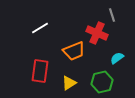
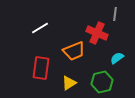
gray line: moved 3 px right, 1 px up; rotated 24 degrees clockwise
red rectangle: moved 1 px right, 3 px up
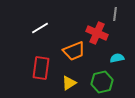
cyan semicircle: rotated 24 degrees clockwise
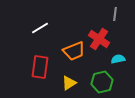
red cross: moved 2 px right, 6 px down; rotated 10 degrees clockwise
cyan semicircle: moved 1 px right, 1 px down
red rectangle: moved 1 px left, 1 px up
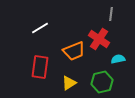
gray line: moved 4 px left
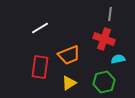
gray line: moved 1 px left
red cross: moved 5 px right; rotated 15 degrees counterclockwise
orange trapezoid: moved 5 px left, 4 px down
green hexagon: moved 2 px right
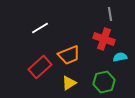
gray line: rotated 16 degrees counterclockwise
cyan semicircle: moved 2 px right, 2 px up
red rectangle: rotated 40 degrees clockwise
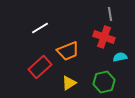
red cross: moved 2 px up
orange trapezoid: moved 1 px left, 4 px up
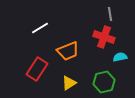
red rectangle: moved 3 px left, 2 px down; rotated 15 degrees counterclockwise
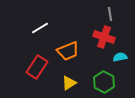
red rectangle: moved 2 px up
green hexagon: rotated 20 degrees counterclockwise
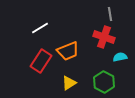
red rectangle: moved 4 px right, 6 px up
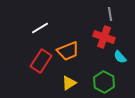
cyan semicircle: rotated 120 degrees counterclockwise
